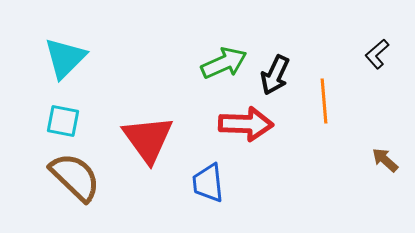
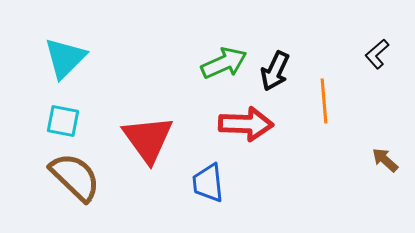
black arrow: moved 4 px up
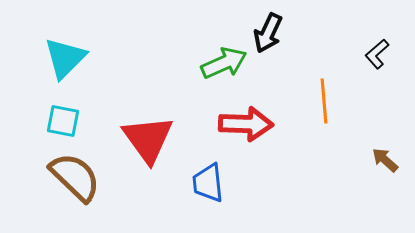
black arrow: moved 7 px left, 38 px up
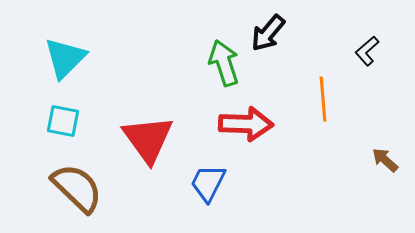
black arrow: rotated 15 degrees clockwise
black L-shape: moved 10 px left, 3 px up
green arrow: rotated 84 degrees counterclockwise
orange line: moved 1 px left, 2 px up
brown semicircle: moved 2 px right, 11 px down
blue trapezoid: rotated 33 degrees clockwise
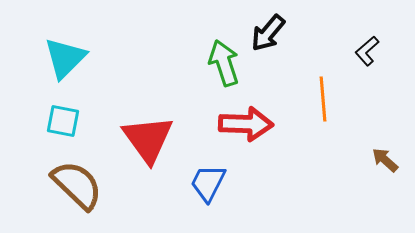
brown semicircle: moved 3 px up
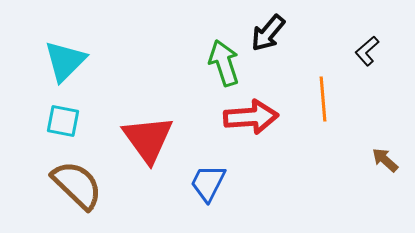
cyan triangle: moved 3 px down
red arrow: moved 5 px right, 7 px up; rotated 6 degrees counterclockwise
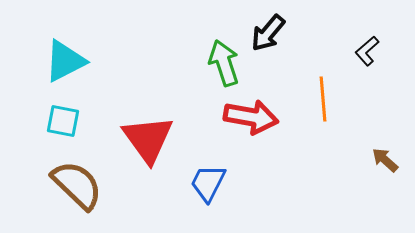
cyan triangle: rotated 18 degrees clockwise
red arrow: rotated 14 degrees clockwise
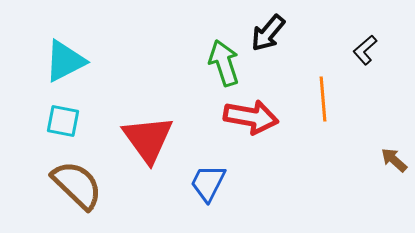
black L-shape: moved 2 px left, 1 px up
brown arrow: moved 9 px right
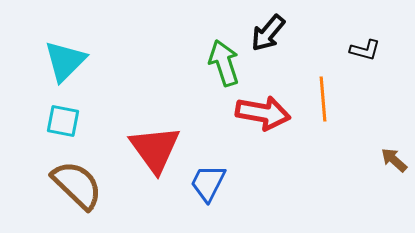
black L-shape: rotated 124 degrees counterclockwise
cyan triangle: rotated 18 degrees counterclockwise
red arrow: moved 12 px right, 4 px up
red triangle: moved 7 px right, 10 px down
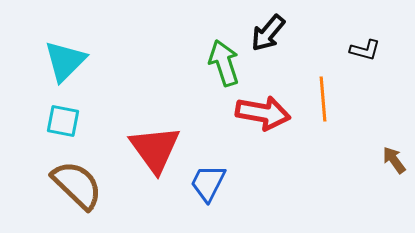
brown arrow: rotated 12 degrees clockwise
